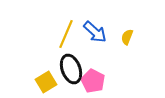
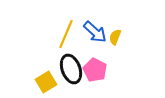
yellow semicircle: moved 12 px left
pink pentagon: moved 2 px right, 11 px up
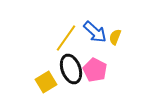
yellow line: moved 4 px down; rotated 12 degrees clockwise
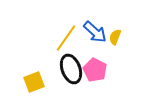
yellow square: moved 12 px left; rotated 10 degrees clockwise
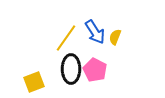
blue arrow: rotated 15 degrees clockwise
black ellipse: rotated 20 degrees clockwise
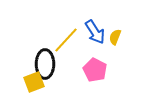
yellow line: moved 2 px down; rotated 8 degrees clockwise
black ellipse: moved 26 px left, 5 px up
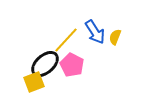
black ellipse: rotated 48 degrees clockwise
pink pentagon: moved 23 px left, 5 px up
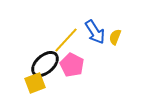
yellow square: moved 1 px right, 1 px down
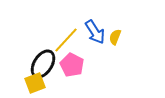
black ellipse: moved 2 px left; rotated 16 degrees counterclockwise
